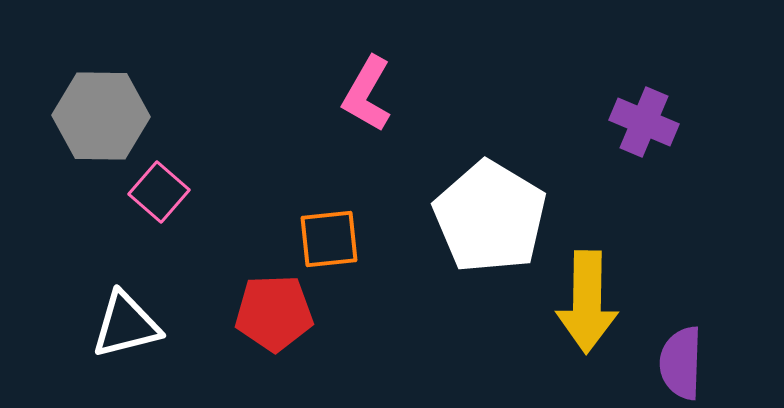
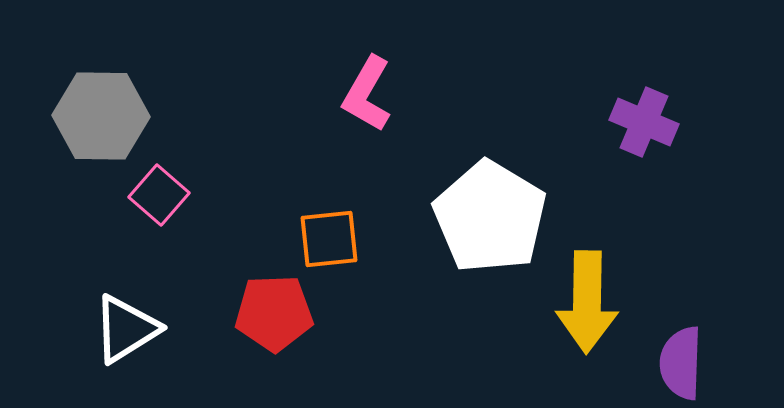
pink square: moved 3 px down
white triangle: moved 4 px down; rotated 18 degrees counterclockwise
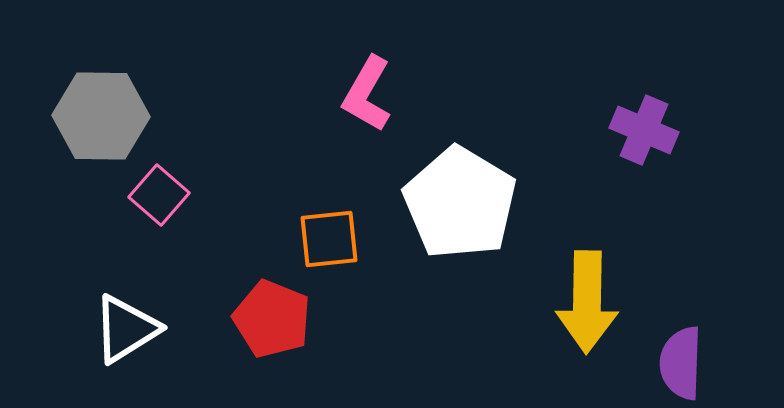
purple cross: moved 8 px down
white pentagon: moved 30 px left, 14 px up
red pentagon: moved 2 px left, 6 px down; rotated 24 degrees clockwise
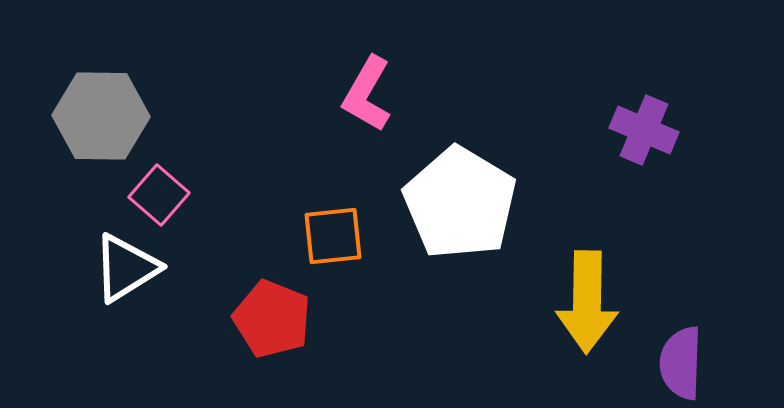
orange square: moved 4 px right, 3 px up
white triangle: moved 61 px up
